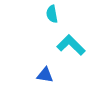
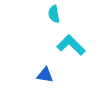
cyan semicircle: moved 2 px right
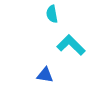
cyan semicircle: moved 2 px left
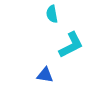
cyan L-shape: rotated 108 degrees clockwise
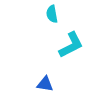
blue triangle: moved 9 px down
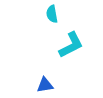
blue triangle: moved 1 px down; rotated 18 degrees counterclockwise
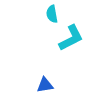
cyan L-shape: moved 7 px up
